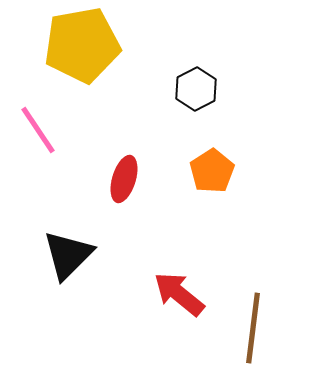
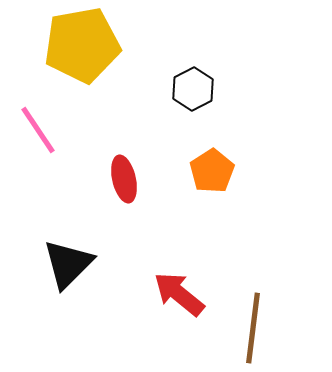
black hexagon: moved 3 px left
red ellipse: rotated 30 degrees counterclockwise
black triangle: moved 9 px down
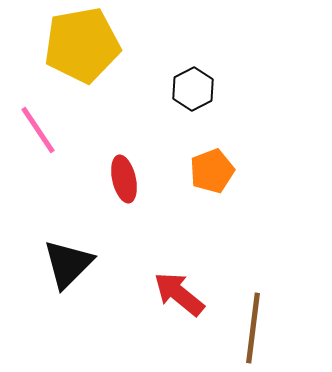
orange pentagon: rotated 12 degrees clockwise
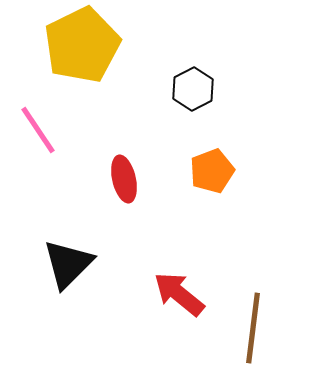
yellow pentagon: rotated 16 degrees counterclockwise
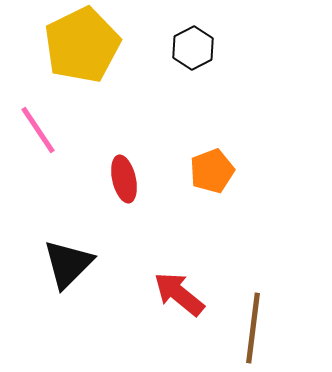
black hexagon: moved 41 px up
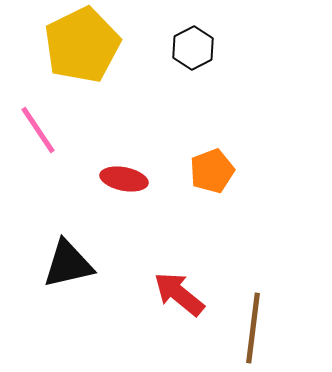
red ellipse: rotated 66 degrees counterclockwise
black triangle: rotated 32 degrees clockwise
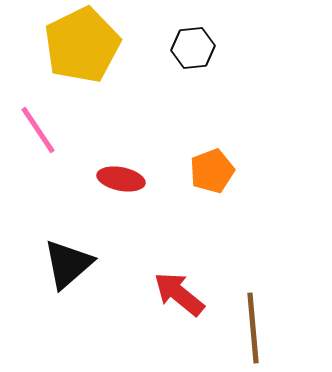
black hexagon: rotated 21 degrees clockwise
red ellipse: moved 3 px left
black triangle: rotated 28 degrees counterclockwise
brown line: rotated 12 degrees counterclockwise
